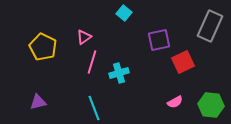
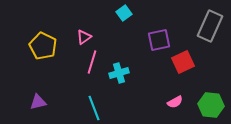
cyan square: rotated 14 degrees clockwise
yellow pentagon: moved 1 px up
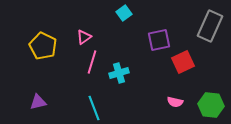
pink semicircle: rotated 42 degrees clockwise
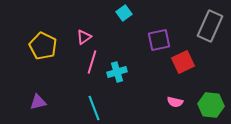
cyan cross: moved 2 px left, 1 px up
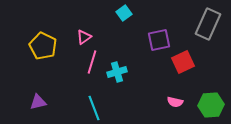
gray rectangle: moved 2 px left, 2 px up
green hexagon: rotated 10 degrees counterclockwise
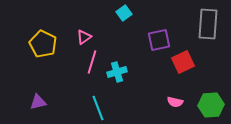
gray rectangle: rotated 20 degrees counterclockwise
yellow pentagon: moved 2 px up
cyan line: moved 4 px right
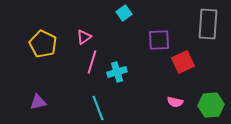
purple square: rotated 10 degrees clockwise
